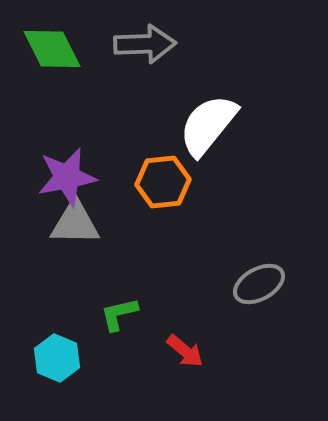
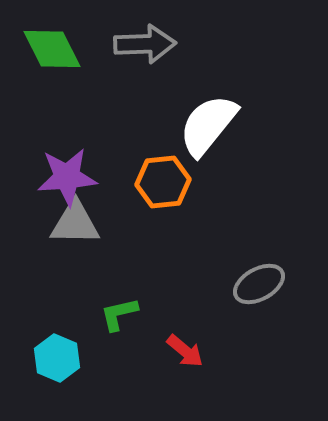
purple star: rotated 6 degrees clockwise
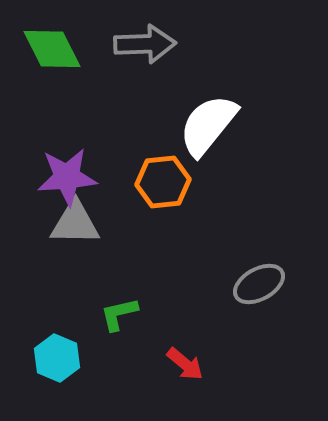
red arrow: moved 13 px down
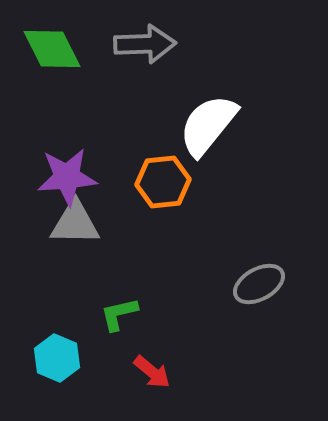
red arrow: moved 33 px left, 8 px down
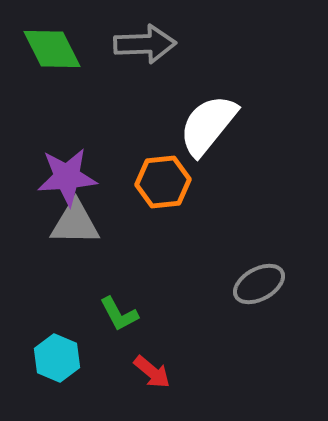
green L-shape: rotated 105 degrees counterclockwise
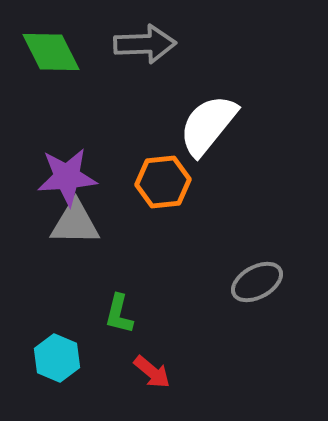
green diamond: moved 1 px left, 3 px down
gray ellipse: moved 2 px left, 2 px up
green L-shape: rotated 42 degrees clockwise
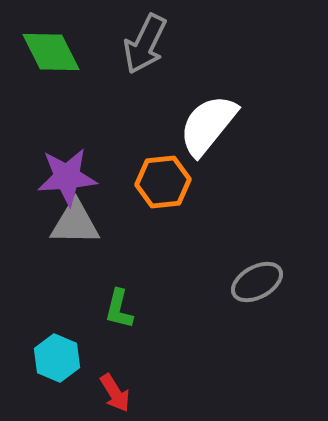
gray arrow: rotated 118 degrees clockwise
green L-shape: moved 5 px up
red arrow: moved 37 px left, 21 px down; rotated 18 degrees clockwise
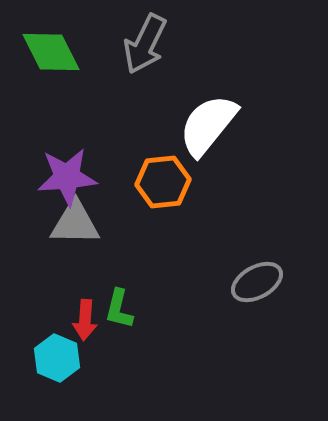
red arrow: moved 30 px left, 73 px up; rotated 36 degrees clockwise
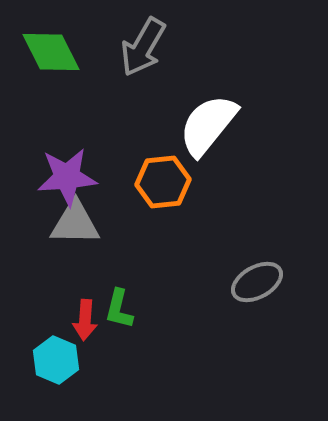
gray arrow: moved 2 px left, 3 px down; rotated 4 degrees clockwise
cyan hexagon: moved 1 px left, 2 px down
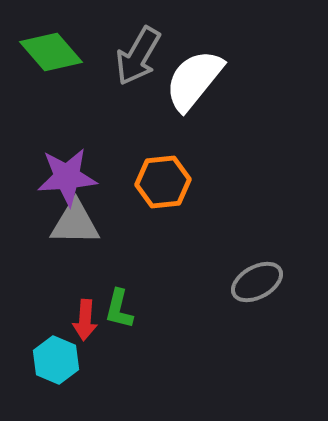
gray arrow: moved 5 px left, 9 px down
green diamond: rotated 14 degrees counterclockwise
white semicircle: moved 14 px left, 45 px up
